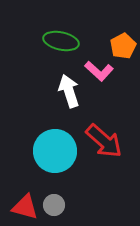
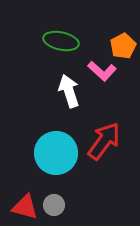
pink L-shape: moved 3 px right
red arrow: rotated 96 degrees counterclockwise
cyan circle: moved 1 px right, 2 px down
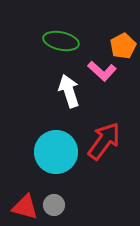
cyan circle: moved 1 px up
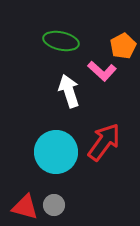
red arrow: moved 1 px down
